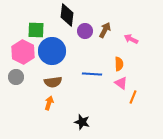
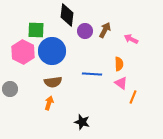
gray circle: moved 6 px left, 12 px down
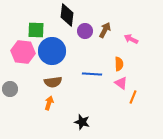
pink hexagon: rotated 20 degrees counterclockwise
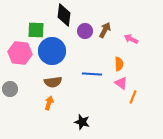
black diamond: moved 3 px left
pink hexagon: moved 3 px left, 1 px down
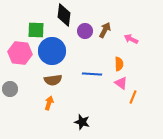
brown semicircle: moved 2 px up
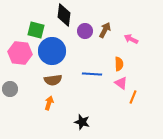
green square: rotated 12 degrees clockwise
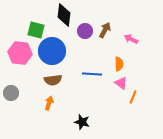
gray circle: moved 1 px right, 4 px down
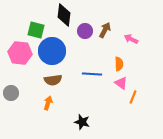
orange arrow: moved 1 px left
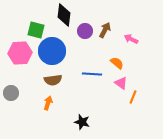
pink hexagon: rotated 10 degrees counterclockwise
orange semicircle: moved 2 px left, 1 px up; rotated 48 degrees counterclockwise
